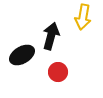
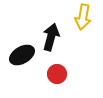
black arrow: moved 1 px down
red circle: moved 1 px left, 2 px down
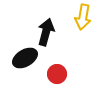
black arrow: moved 5 px left, 5 px up
black ellipse: moved 3 px right, 3 px down
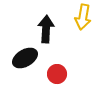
black arrow: moved 3 px up; rotated 12 degrees counterclockwise
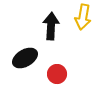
black arrow: moved 5 px right, 3 px up
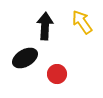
yellow arrow: moved 1 px left, 5 px down; rotated 135 degrees clockwise
black arrow: moved 6 px left
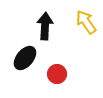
yellow arrow: moved 4 px right
black ellipse: rotated 20 degrees counterclockwise
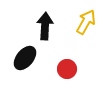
yellow arrow: rotated 65 degrees clockwise
red circle: moved 10 px right, 5 px up
